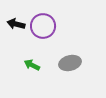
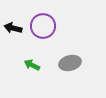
black arrow: moved 3 px left, 4 px down
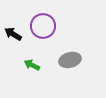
black arrow: moved 6 px down; rotated 18 degrees clockwise
gray ellipse: moved 3 px up
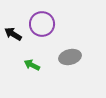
purple circle: moved 1 px left, 2 px up
gray ellipse: moved 3 px up
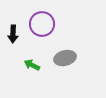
black arrow: rotated 120 degrees counterclockwise
gray ellipse: moved 5 px left, 1 px down
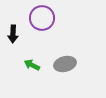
purple circle: moved 6 px up
gray ellipse: moved 6 px down
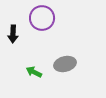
green arrow: moved 2 px right, 7 px down
